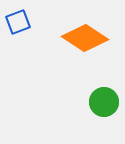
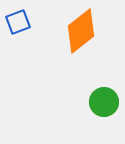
orange diamond: moved 4 px left, 7 px up; rotated 72 degrees counterclockwise
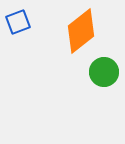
green circle: moved 30 px up
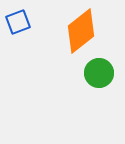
green circle: moved 5 px left, 1 px down
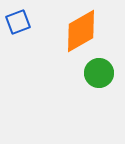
orange diamond: rotated 9 degrees clockwise
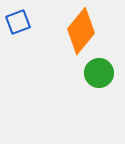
orange diamond: rotated 21 degrees counterclockwise
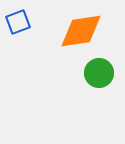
orange diamond: rotated 42 degrees clockwise
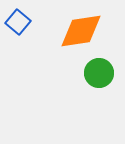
blue square: rotated 30 degrees counterclockwise
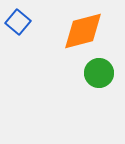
orange diamond: moved 2 px right; rotated 6 degrees counterclockwise
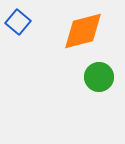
green circle: moved 4 px down
